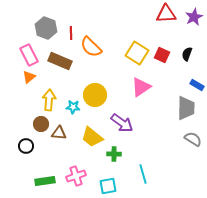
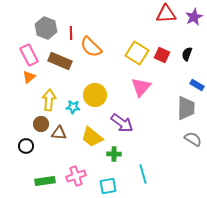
pink triangle: rotated 15 degrees counterclockwise
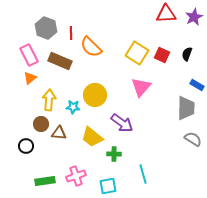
orange triangle: moved 1 px right, 1 px down
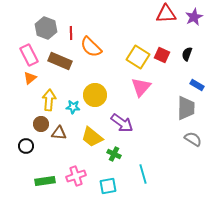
yellow square: moved 1 px right, 4 px down
green cross: rotated 24 degrees clockwise
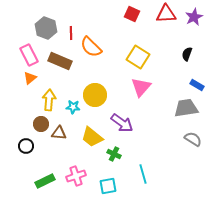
red square: moved 30 px left, 41 px up
gray trapezoid: rotated 100 degrees counterclockwise
green rectangle: rotated 18 degrees counterclockwise
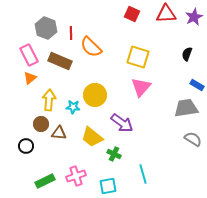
yellow square: rotated 15 degrees counterclockwise
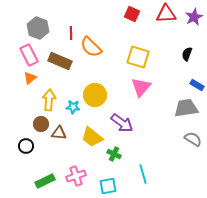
gray hexagon: moved 8 px left
